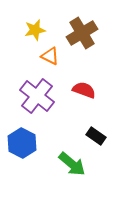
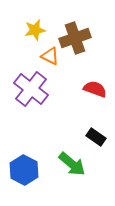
brown cross: moved 7 px left, 5 px down; rotated 12 degrees clockwise
red semicircle: moved 11 px right, 1 px up
purple cross: moved 6 px left, 7 px up
black rectangle: moved 1 px down
blue hexagon: moved 2 px right, 27 px down
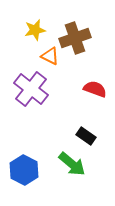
black rectangle: moved 10 px left, 1 px up
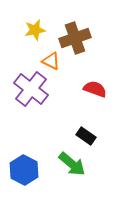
orange triangle: moved 1 px right, 5 px down
